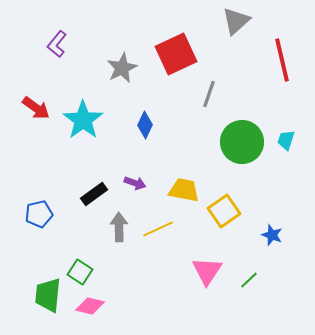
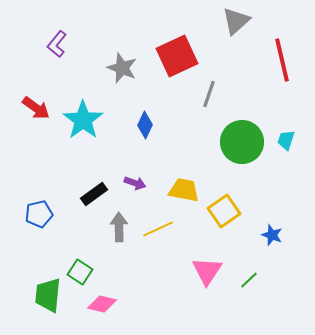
red square: moved 1 px right, 2 px down
gray star: rotated 24 degrees counterclockwise
pink diamond: moved 12 px right, 2 px up
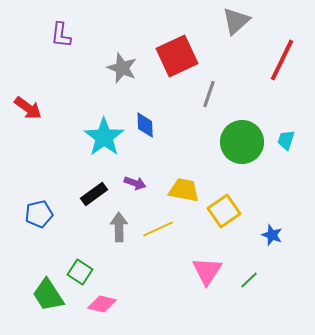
purple L-shape: moved 4 px right, 9 px up; rotated 32 degrees counterclockwise
red line: rotated 39 degrees clockwise
red arrow: moved 8 px left
cyan star: moved 21 px right, 17 px down
blue diamond: rotated 28 degrees counterclockwise
green trapezoid: rotated 39 degrees counterclockwise
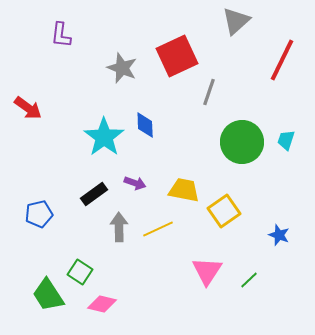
gray line: moved 2 px up
blue star: moved 7 px right
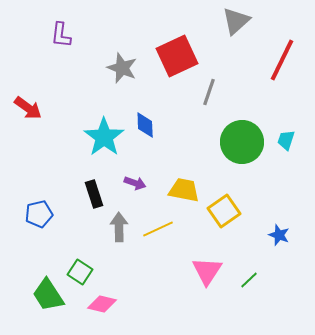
black rectangle: rotated 72 degrees counterclockwise
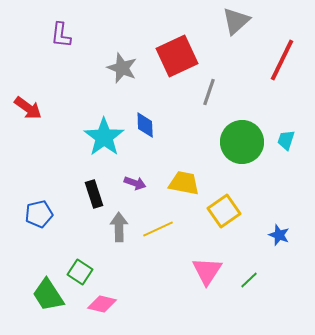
yellow trapezoid: moved 7 px up
